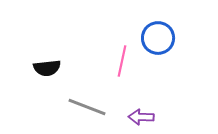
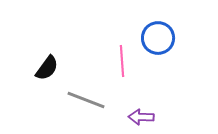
pink line: rotated 16 degrees counterclockwise
black semicircle: rotated 48 degrees counterclockwise
gray line: moved 1 px left, 7 px up
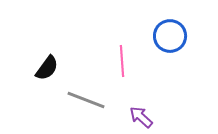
blue circle: moved 12 px right, 2 px up
purple arrow: rotated 40 degrees clockwise
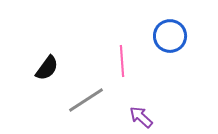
gray line: rotated 54 degrees counterclockwise
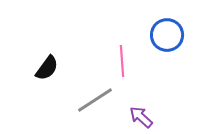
blue circle: moved 3 px left, 1 px up
gray line: moved 9 px right
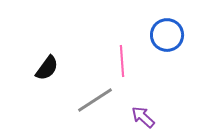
purple arrow: moved 2 px right
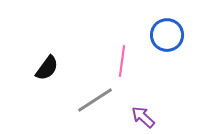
pink line: rotated 12 degrees clockwise
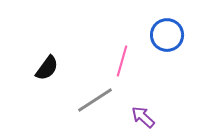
pink line: rotated 8 degrees clockwise
